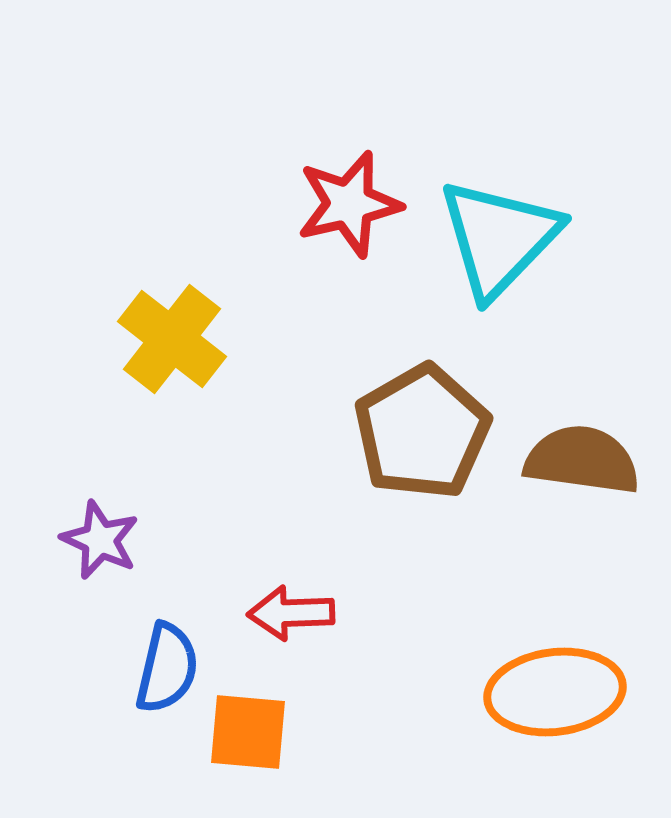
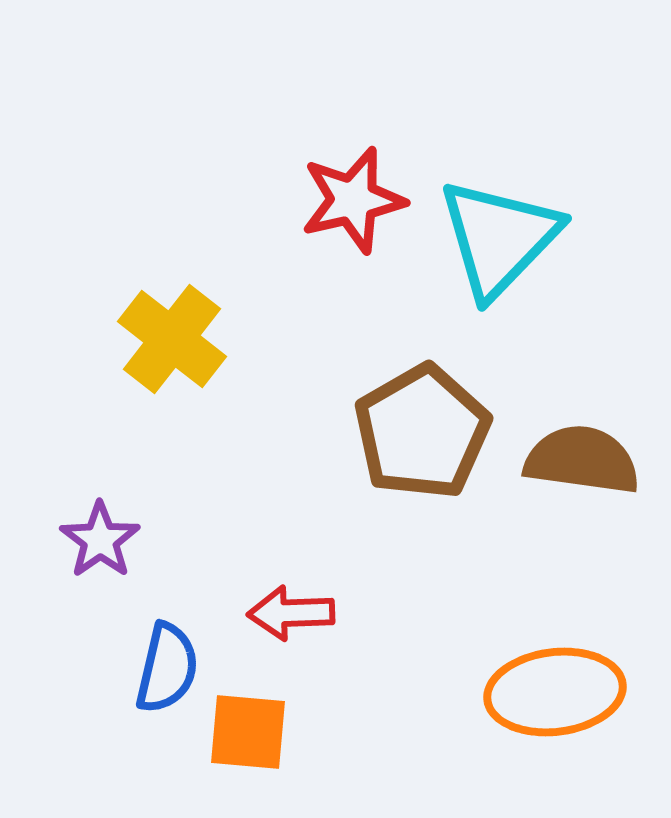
red star: moved 4 px right, 4 px up
purple star: rotated 12 degrees clockwise
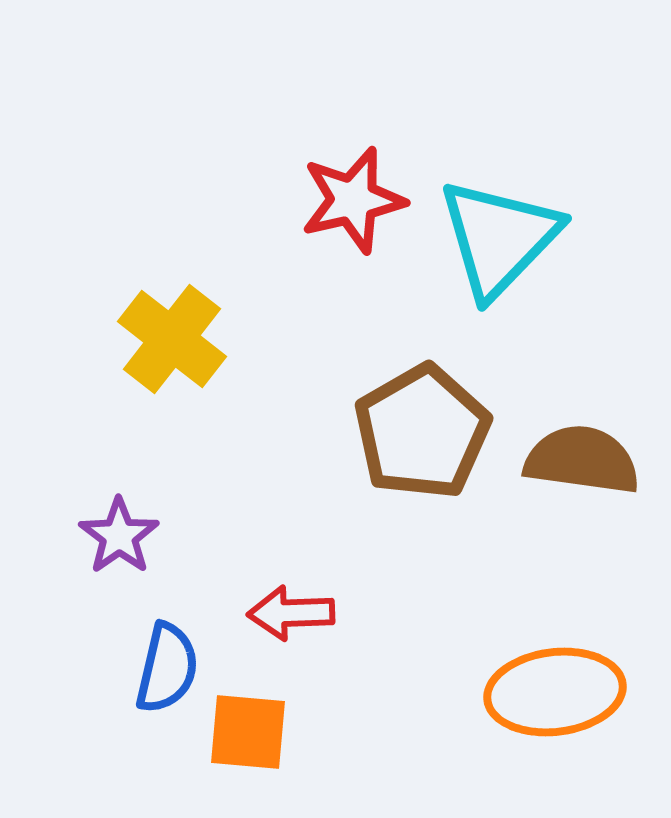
purple star: moved 19 px right, 4 px up
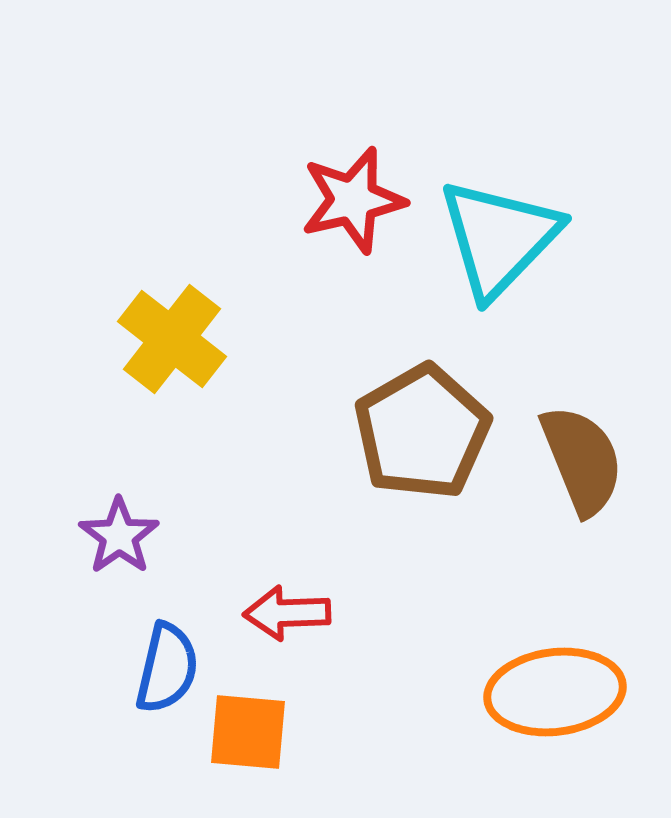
brown semicircle: rotated 60 degrees clockwise
red arrow: moved 4 px left
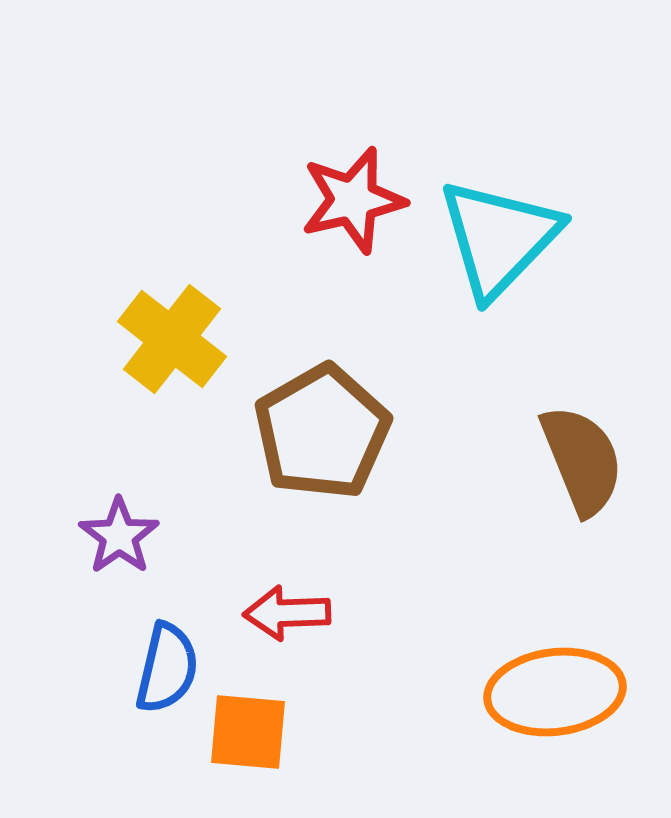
brown pentagon: moved 100 px left
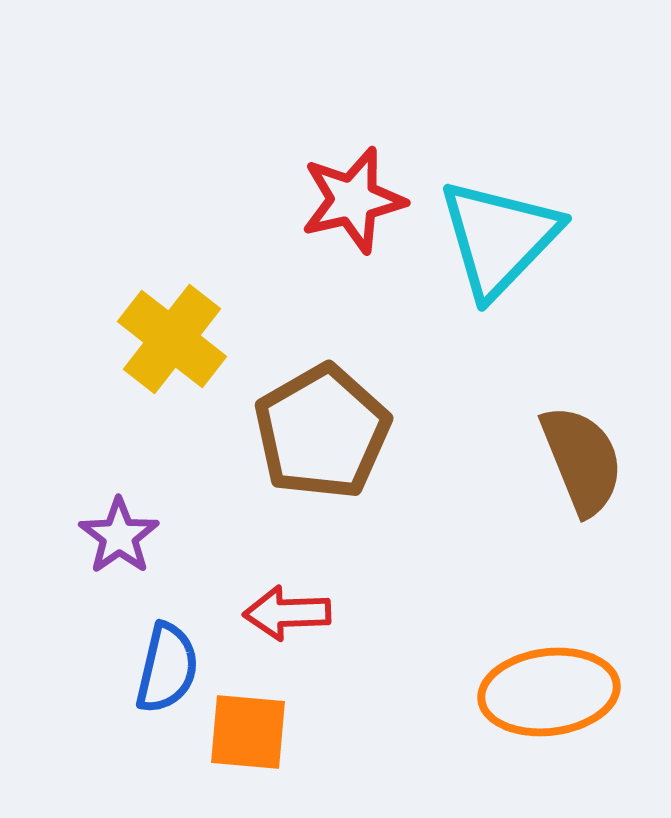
orange ellipse: moved 6 px left
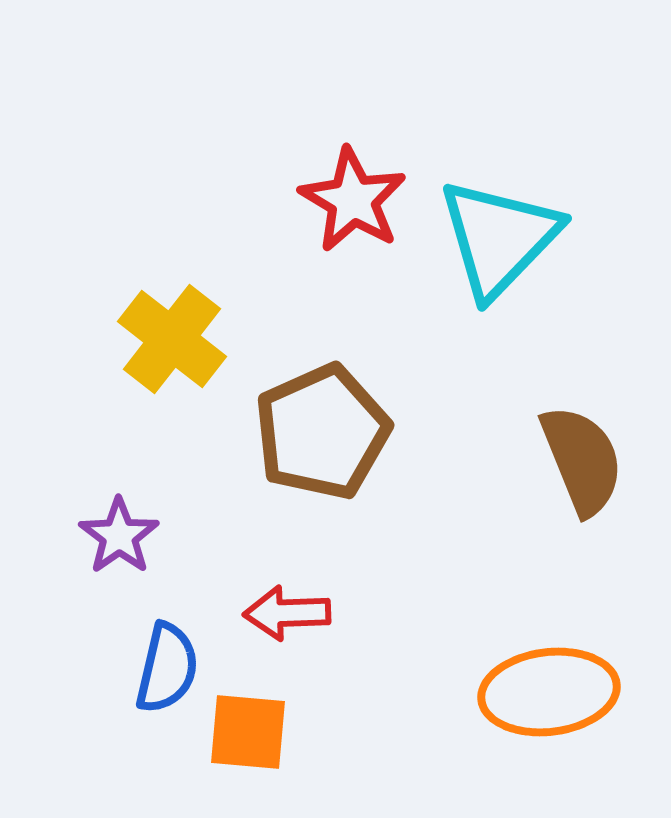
red star: rotated 28 degrees counterclockwise
brown pentagon: rotated 6 degrees clockwise
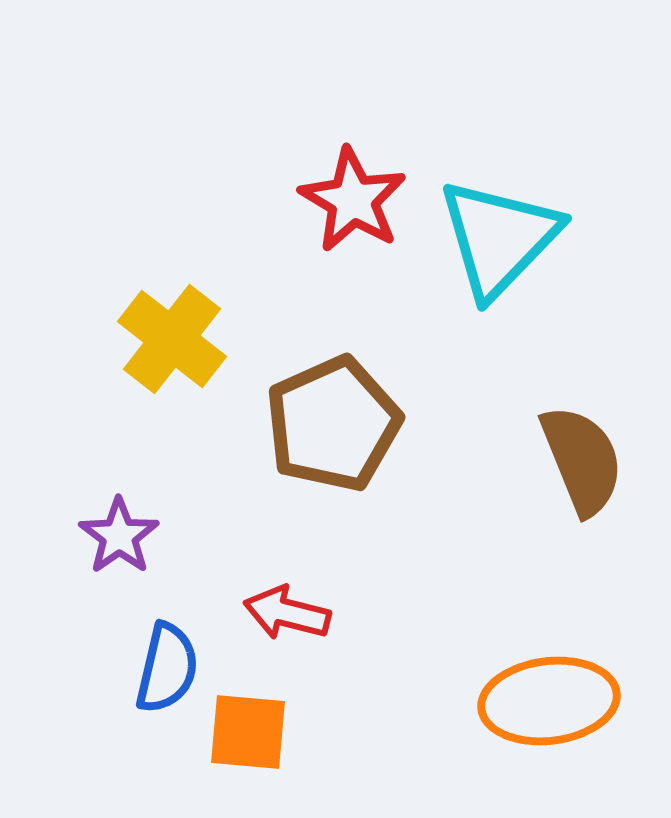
brown pentagon: moved 11 px right, 8 px up
red arrow: rotated 16 degrees clockwise
orange ellipse: moved 9 px down
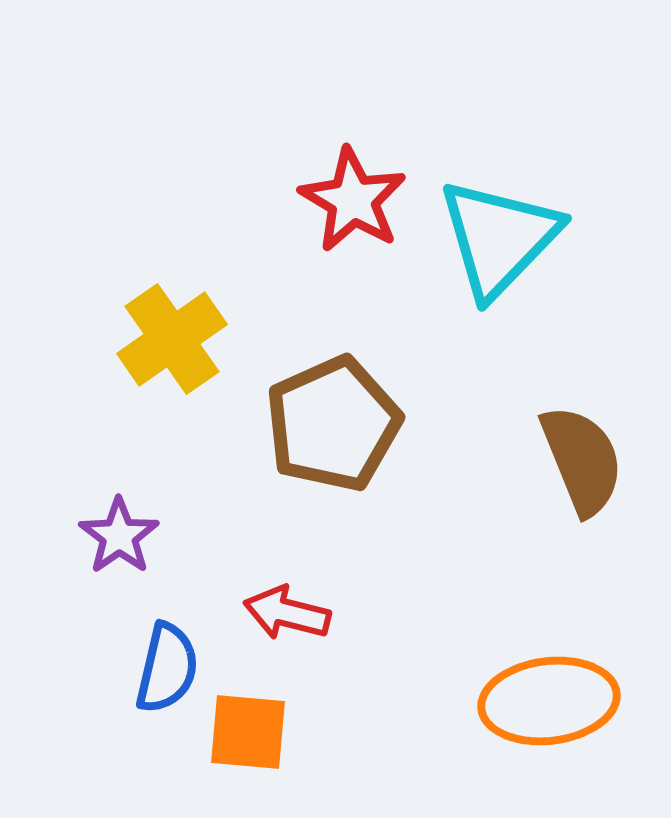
yellow cross: rotated 17 degrees clockwise
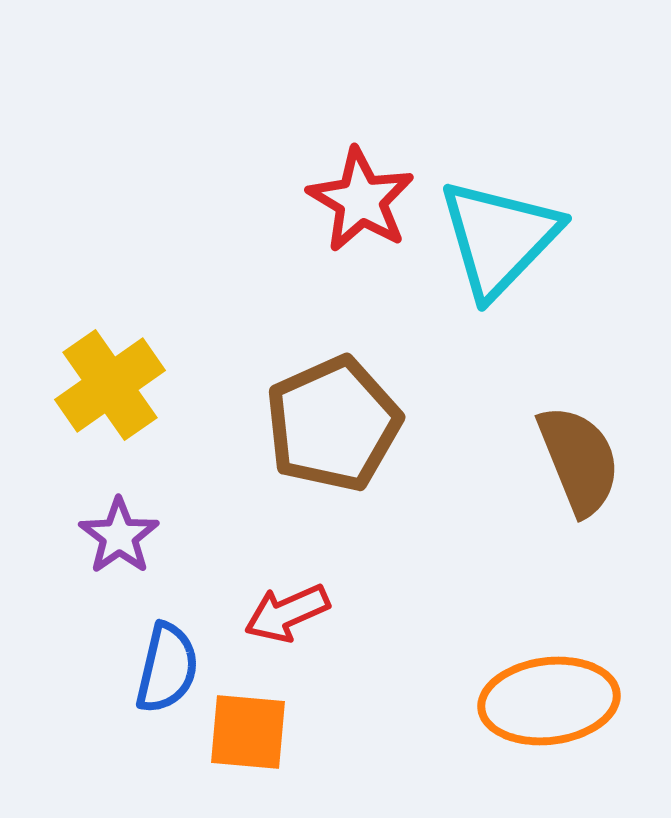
red star: moved 8 px right
yellow cross: moved 62 px left, 46 px down
brown semicircle: moved 3 px left
red arrow: rotated 38 degrees counterclockwise
